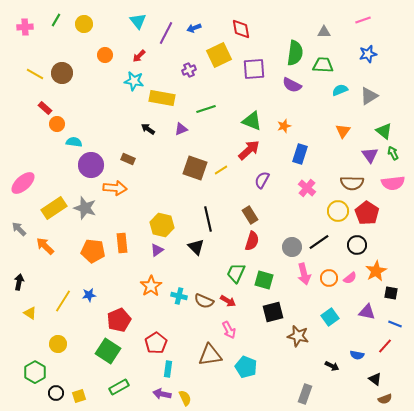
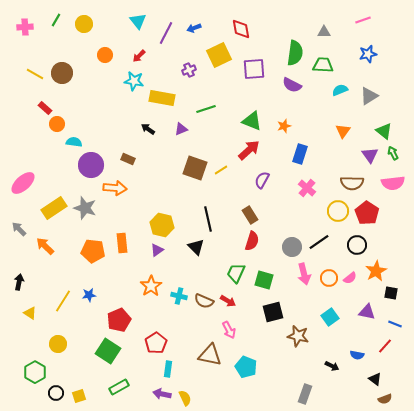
brown triangle at (210, 355): rotated 20 degrees clockwise
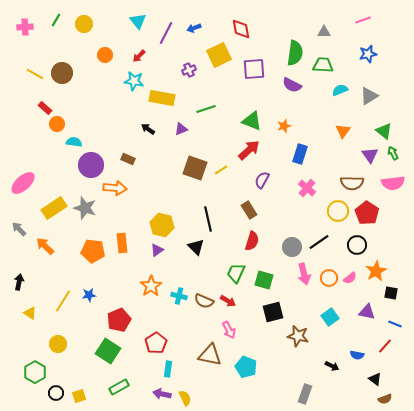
brown rectangle at (250, 215): moved 1 px left, 5 px up
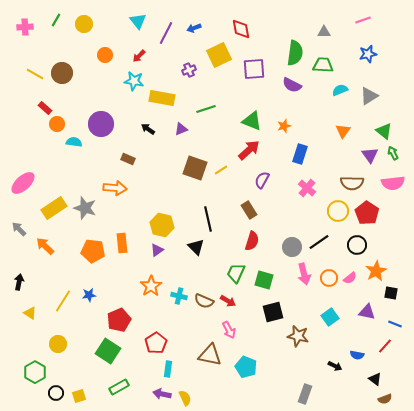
purple circle at (91, 165): moved 10 px right, 41 px up
black arrow at (332, 366): moved 3 px right
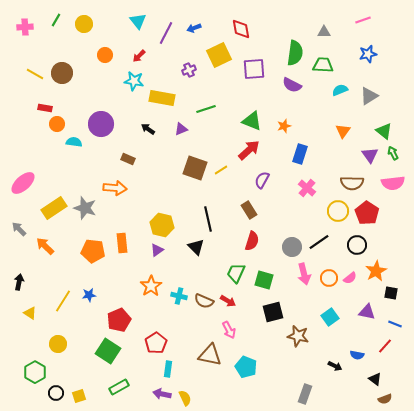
red rectangle at (45, 108): rotated 32 degrees counterclockwise
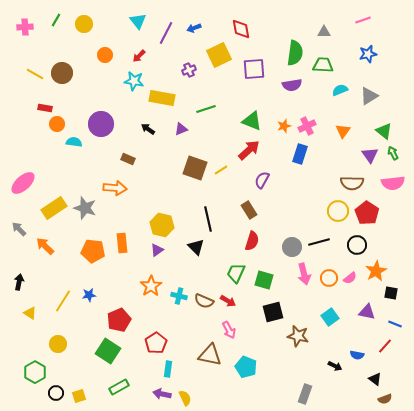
purple semicircle at (292, 85): rotated 36 degrees counterclockwise
pink cross at (307, 188): moved 62 px up; rotated 24 degrees clockwise
black line at (319, 242): rotated 20 degrees clockwise
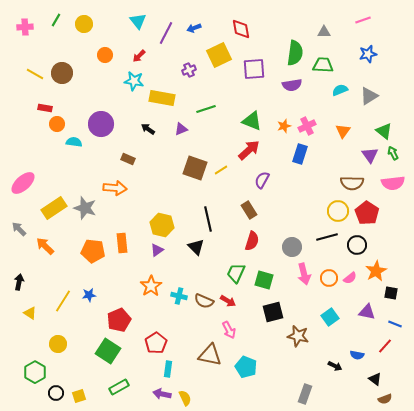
black line at (319, 242): moved 8 px right, 5 px up
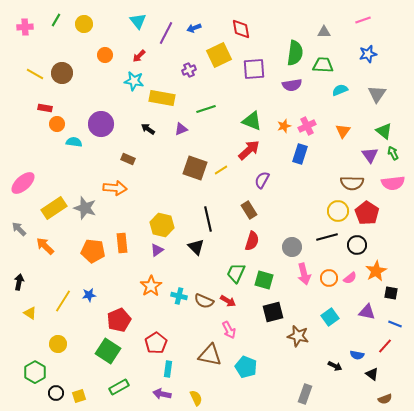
gray triangle at (369, 96): moved 8 px right, 2 px up; rotated 24 degrees counterclockwise
black triangle at (375, 379): moved 3 px left, 5 px up
yellow semicircle at (185, 398): moved 11 px right
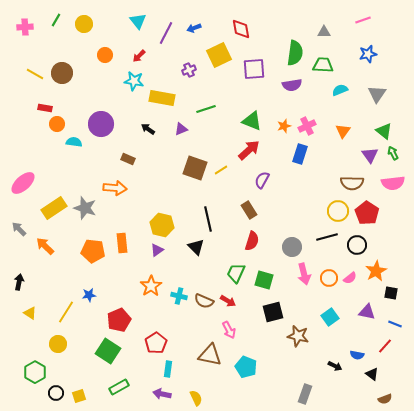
yellow line at (63, 301): moved 3 px right, 11 px down
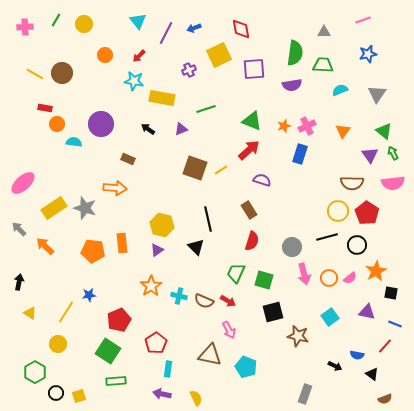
purple semicircle at (262, 180): rotated 78 degrees clockwise
green rectangle at (119, 387): moved 3 px left, 6 px up; rotated 24 degrees clockwise
